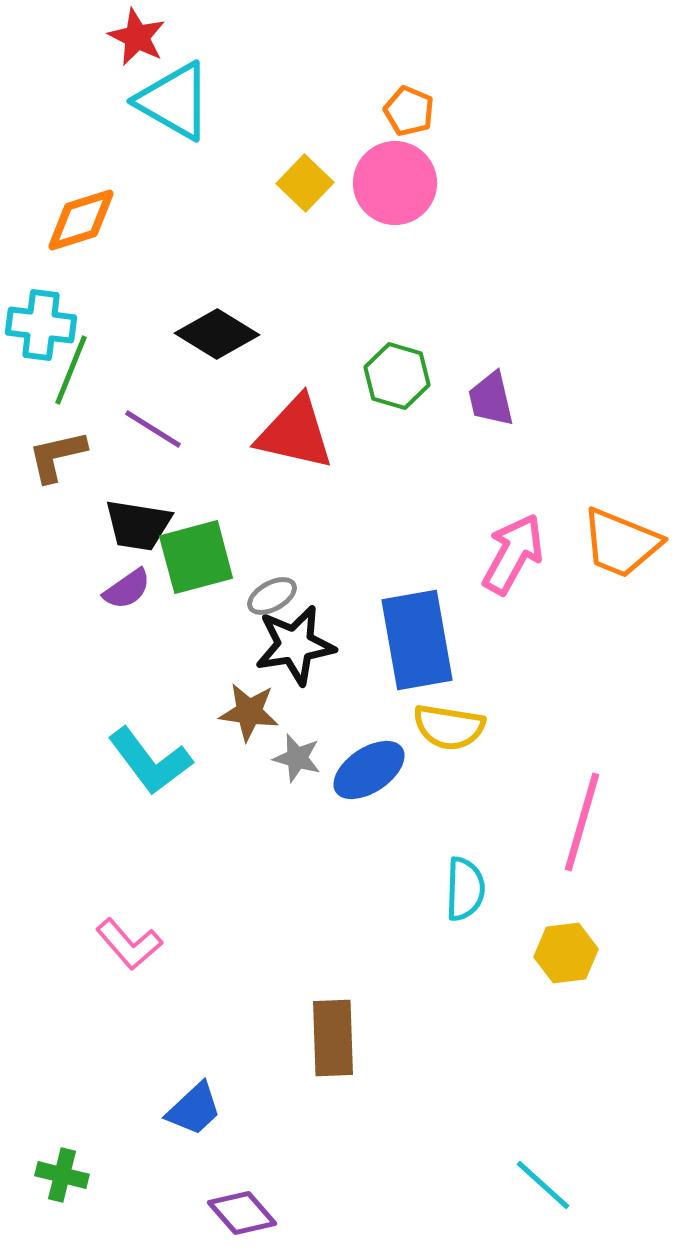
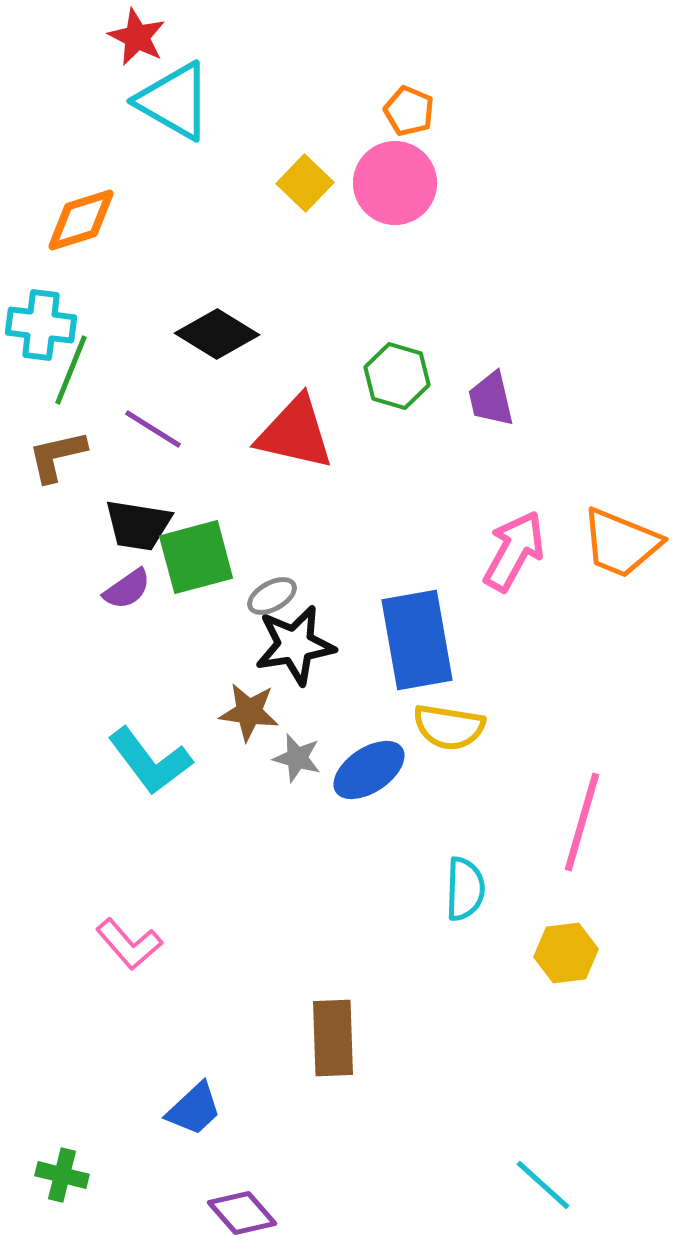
pink arrow: moved 1 px right, 3 px up
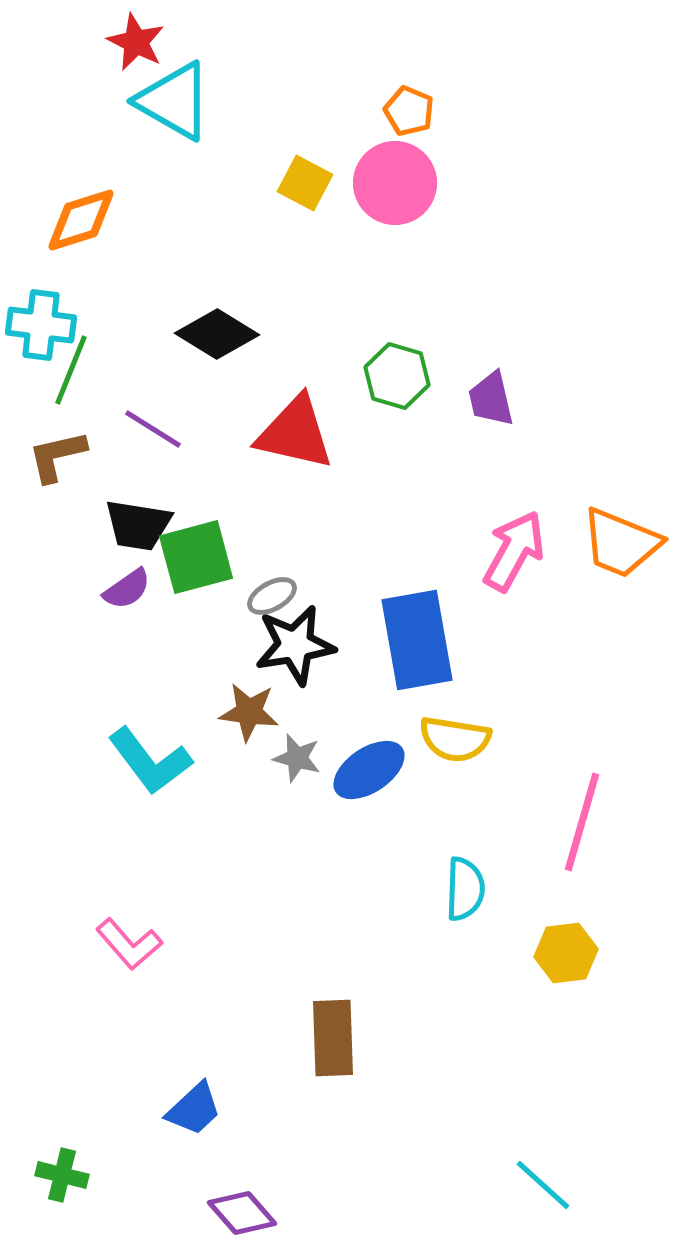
red star: moved 1 px left, 5 px down
yellow square: rotated 16 degrees counterclockwise
yellow semicircle: moved 6 px right, 12 px down
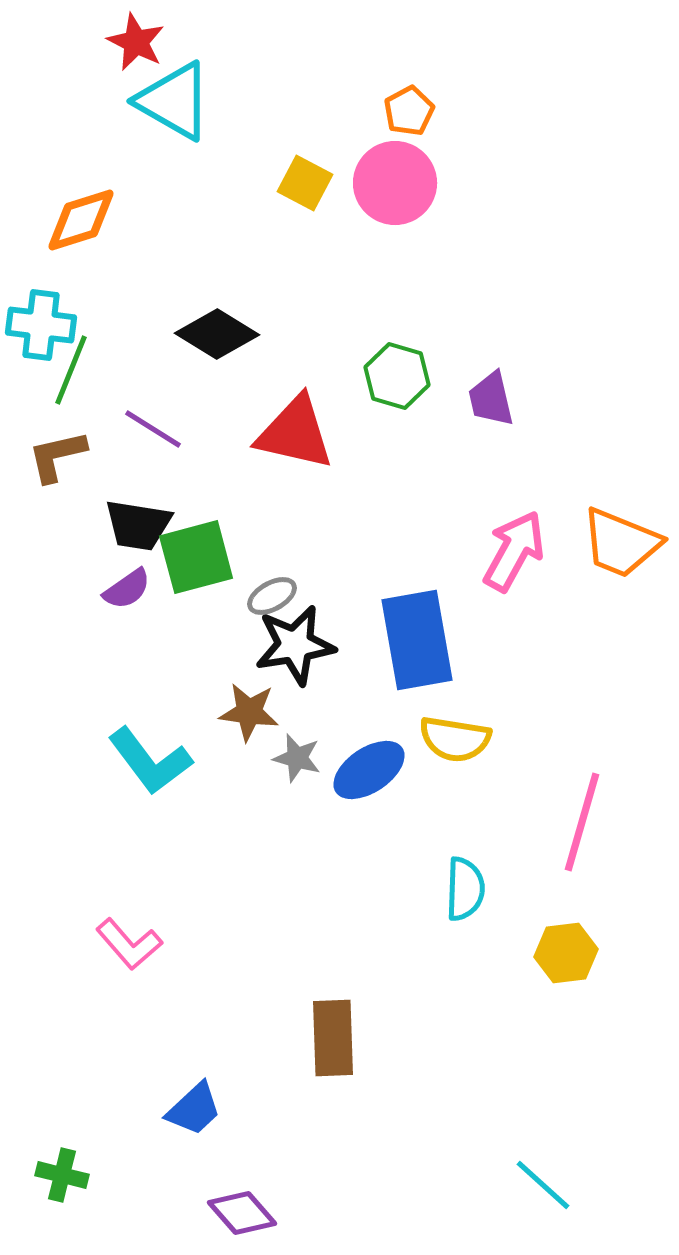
orange pentagon: rotated 21 degrees clockwise
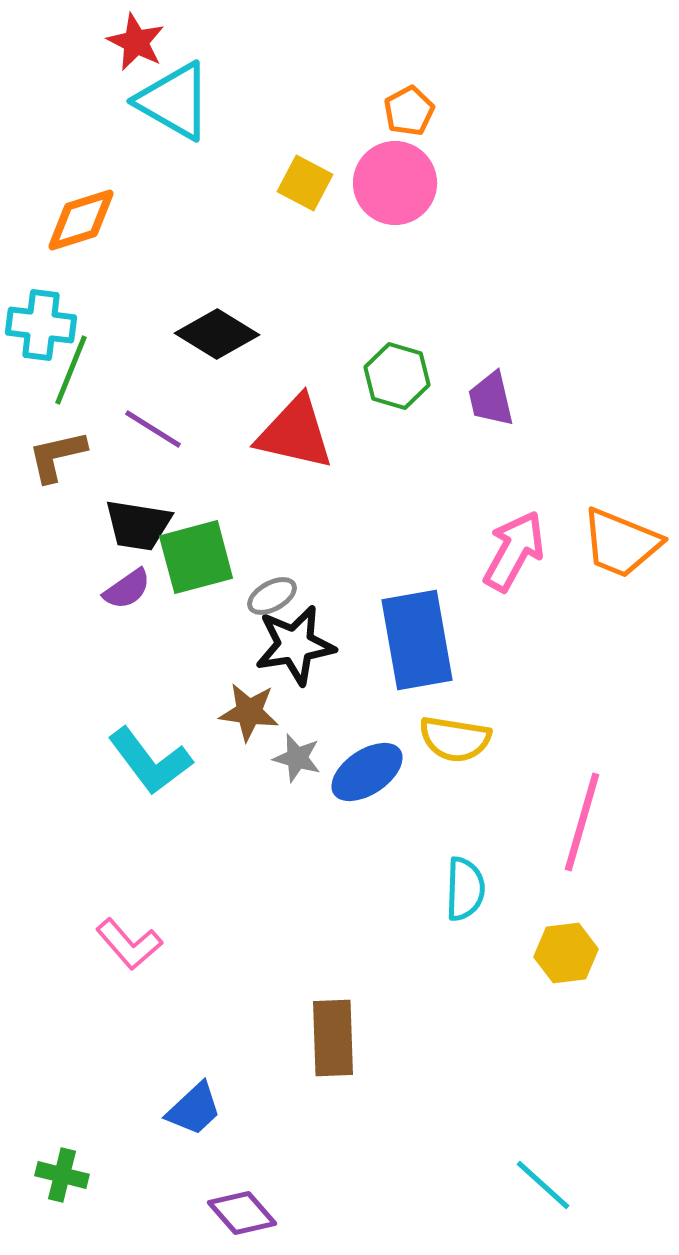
blue ellipse: moved 2 px left, 2 px down
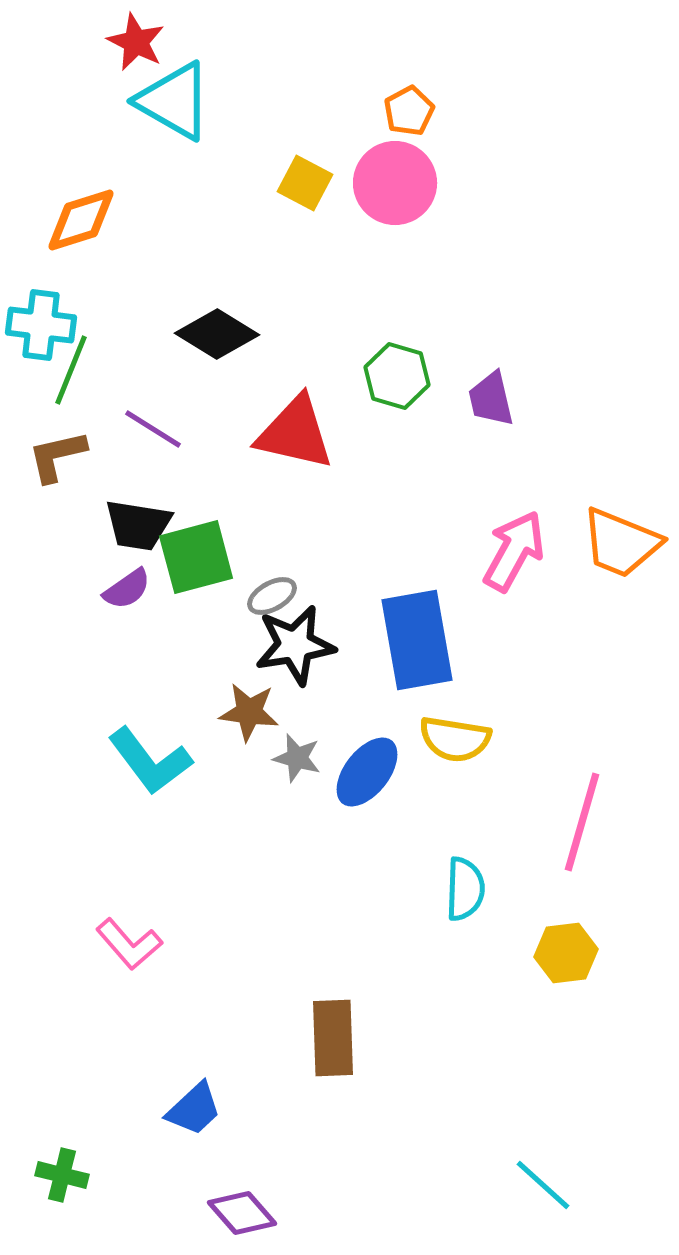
blue ellipse: rotated 18 degrees counterclockwise
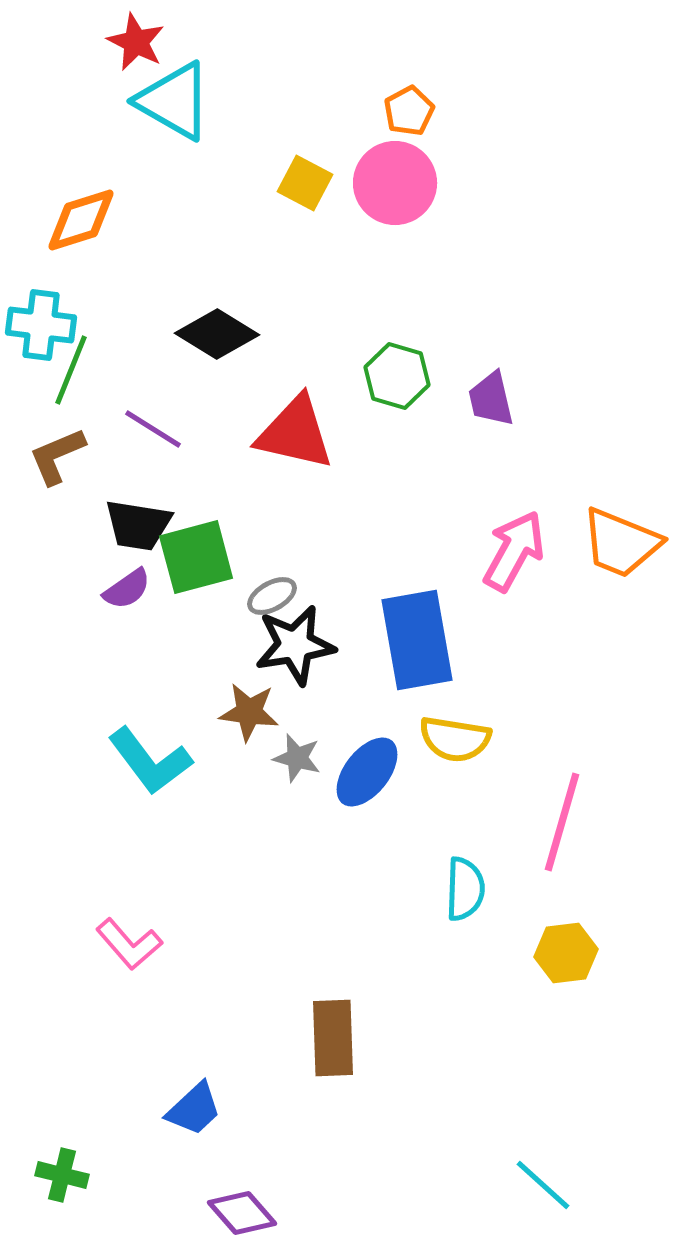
brown L-shape: rotated 10 degrees counterclockwise
pink line: moved 20 px left
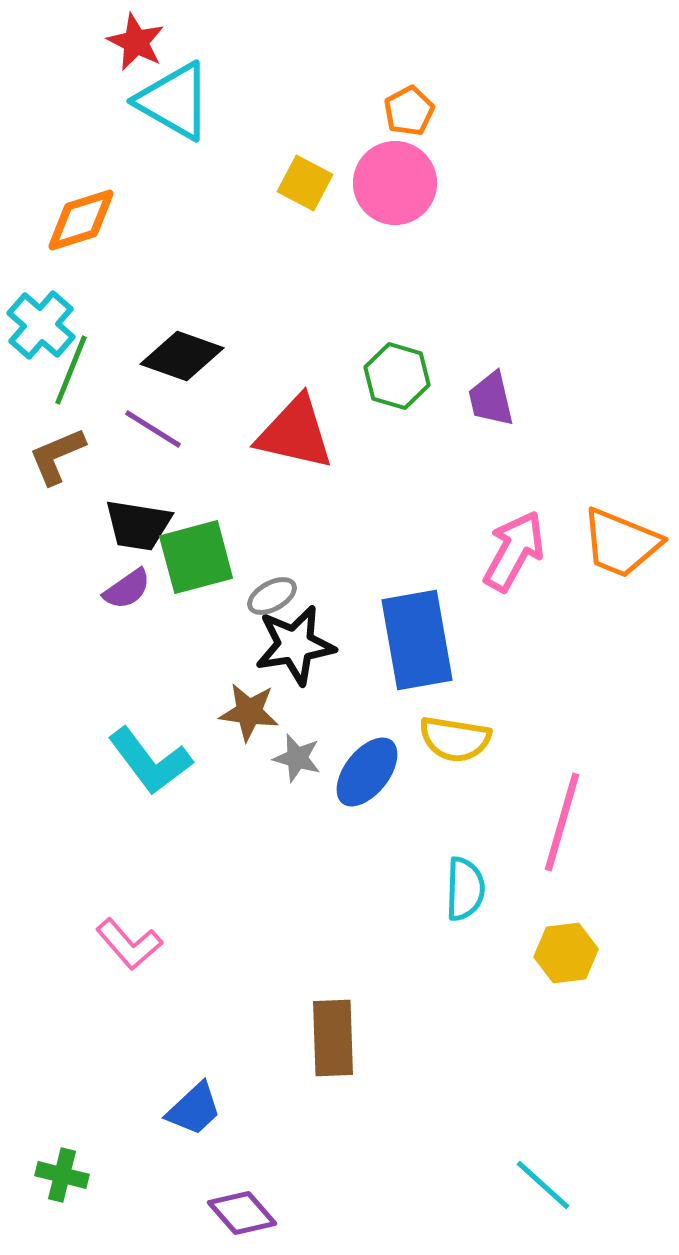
cyan cross: rotated 34 degrees clockwise
black diamond: moved 35 px left, 22 px down; rotated 12 degrees counterclockwise
